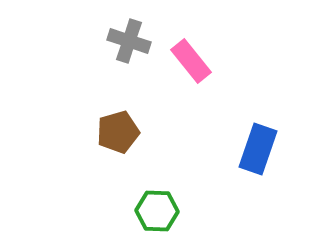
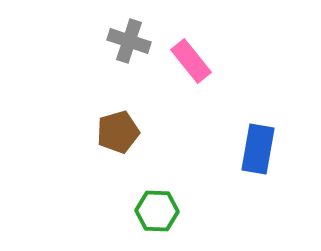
blue rectangle: rotated 9 degrees counterclockwise
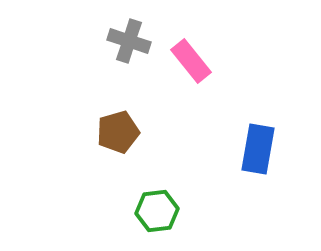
green hexagon: rotated 9 degrees counterclockwise
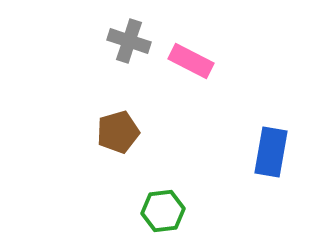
pink rectangle: rotated 24 degrees counterclockwise
blue rectangle: moved 13 px right, 3 px down
green hexagon: moved 6 px right
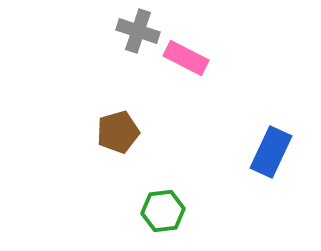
gray cross: moved 9 px right, 10 px up
pink rectangle: moved 5 px left, 3 px up
blue rectangle: rotated 15 degrees clockwise
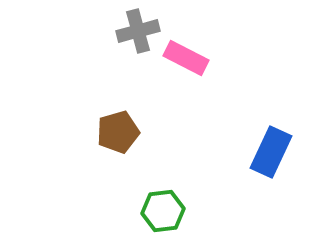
gray cross: rotated 33 degrees counterclockwise
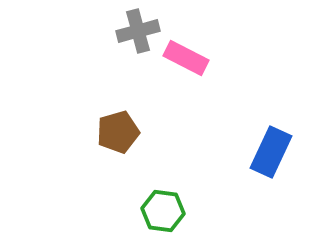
green hexagon: rotated 15 degrees clockwise
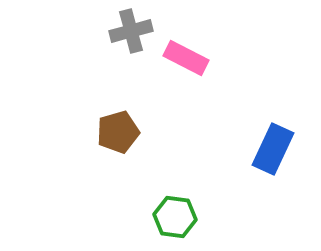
gray cross: moved 7 px left
blue rectangle: moved 2 px right, 3 px up
green hexagon: moved 12 px right, 6 px down
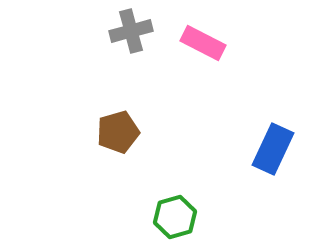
pink rectangle: moved 17 px right, 15 px up
green hexagon: rotated 24 degrees counterclockwise
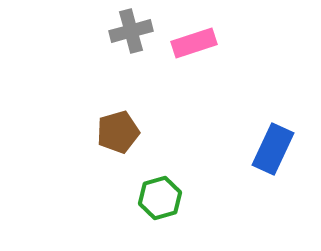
pink rectangle: moved 9 px left; rotated 45 degrees counterclockwise
green hexagon: moved 15 px left, 19 px up
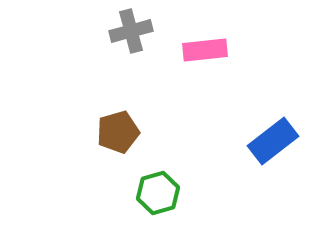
pink rectangle: moved 11 px right, 7 px down; rotated 12 degrees clockwise
blue rectangle: moved 8 px up; rotated 27 degrees clockwise
green hexagon: moved 2 px left, 5 px up
